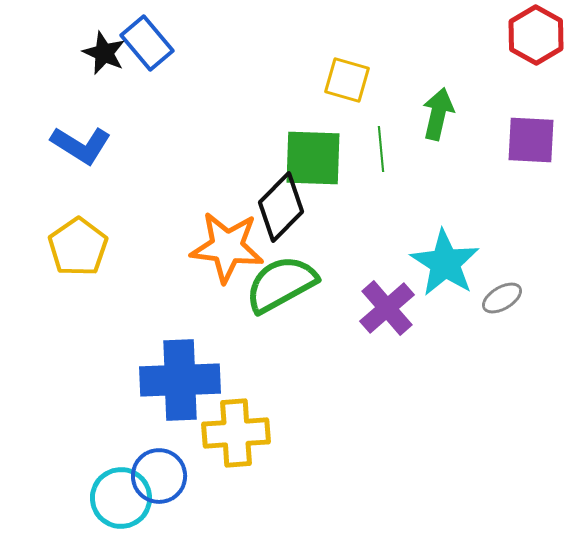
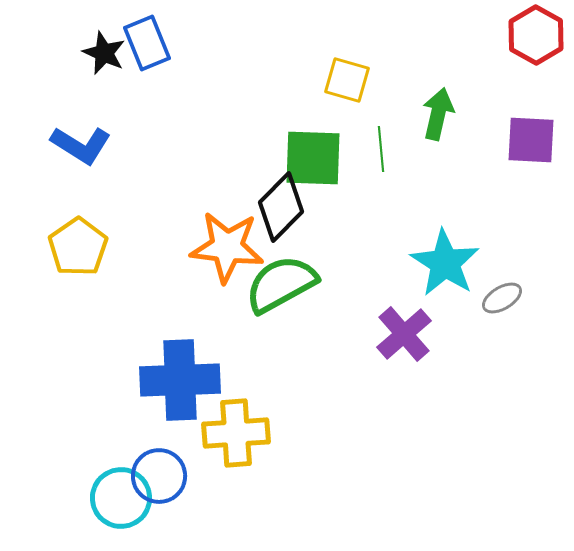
blue rectangle: rotated 18 degrees clockwise
purple cross: moved 17 px right, 26 px down
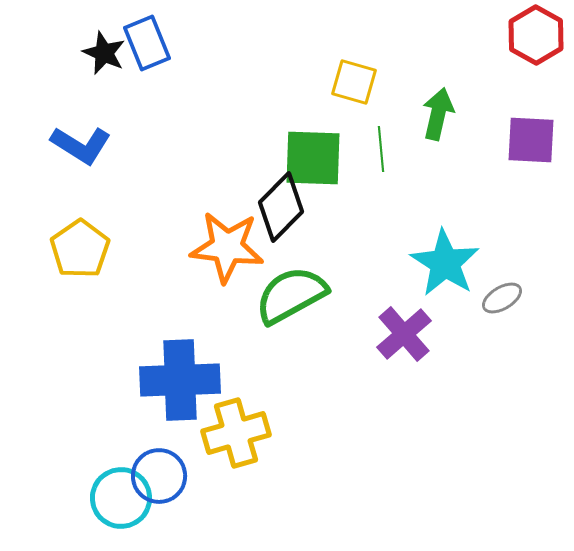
yellow square: moved 7 px right, 2 px down
yellow pentagon: moved 2 px right, 2 px down
green semicircle: moved 10 px right, 11 px down
yellow cross: rotated 12 degrees counterclockwise
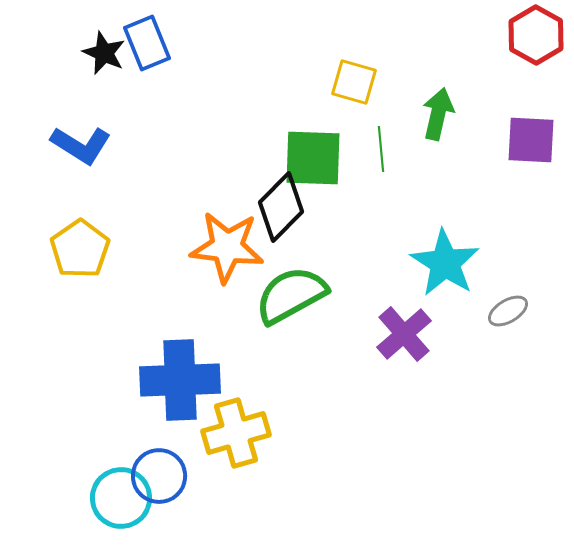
gray ellipse: moved 6 px right, 13 px down
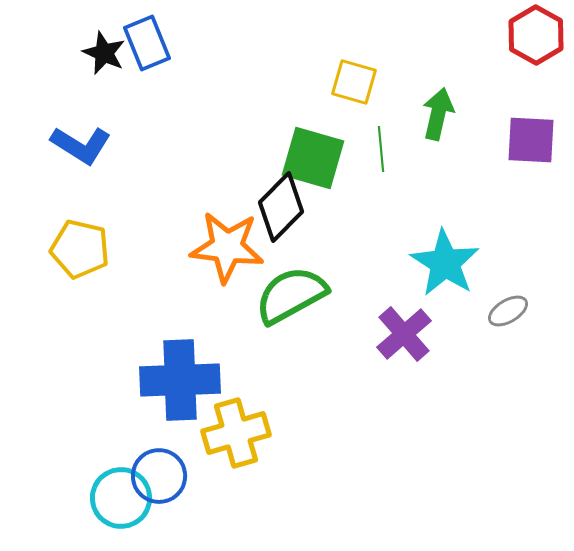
green square: rotated 14 degrees clockwise
yellow pentagon: rotated 24 degrees counterclockwise
